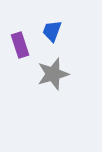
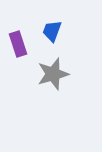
purple rectangle: moved 2 px left, 1 px up
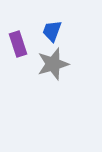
gray star: moved 10 px up
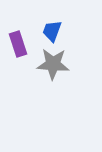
gray star: rotated 20 degrees clockwise
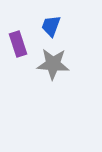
blue trapezoid: moved 1 px left, 5 px up
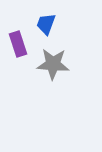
blue trapezoid: moved 5 px left, 2 px up
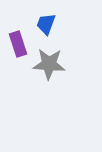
gray star: moved 4 px left
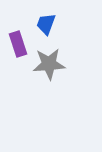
gray star: rotated 8 degrees counterclockwise
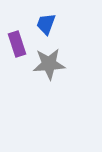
purple rectangle: moved 1 px left
